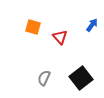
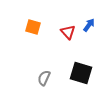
blue arrow: moved 3 px left
red triangle: moved 8 px right, 5 px up
black square: moved 5 px up; rotated 35 degrees counterclockwise
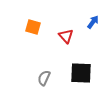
blue arrow: moved 4 px right, 3 px up
red triangle: moved 2 px left, 4 px down
black square: rotated 15 degrees counterclockwise
